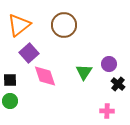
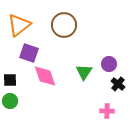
purple square: rotated 30 degrees counterclockwise
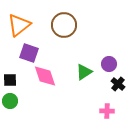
green triangle: rotated 24 degrees clockwise
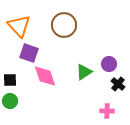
orange triangle: moved 1 px down; rotated 35 degrees counterclockwise
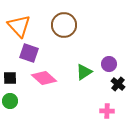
pink diamond: moved 1 px left, 2 px down; rotated 30 degrees counterclockwise
black square: moved 2 px up
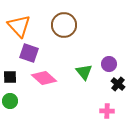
green triangle: rotated 36 degrees counterclockwise
black square: moved 1 px up
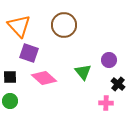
purple circle: moved 4 px up
green triangle: moved 1 px left
pink cross: moved 1 px left, 8 px up
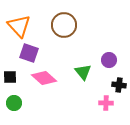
black cross: moved 1 px right, 1 px down; rotated 32 degrees counterclockwise
green circle: moved 4 px right, 2 px down
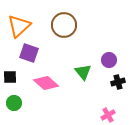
orange triangle: rotated 30 degrees clockwise
pink diamond: moved 2 px right, 5 px down
black cross: moved 1 px left, 3 px up; rotated 24 degrees counterclockwise
pink cross: moved 2 px right, 12 px down; rotated 32 degrees counterclockwise
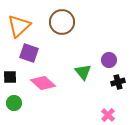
brown circle: moved 2 px left, 3 px up
pink diamond: moved 3 px left
pink cross: rotated 16 degrees counterclockwise
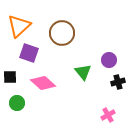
brown circle: moved 11 px down
green circle: moved 3 px right
pink cross: rotated 16 degrees clockwise
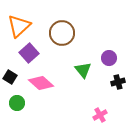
purple square: rotated 30 degrees clockwise
purple circle: moved 2 px up
green triangle: moved 2 px up
black square: rotated 32 degrees clockwise
pink diamond: moved 2 px left
pink cross: moved 8 px left
